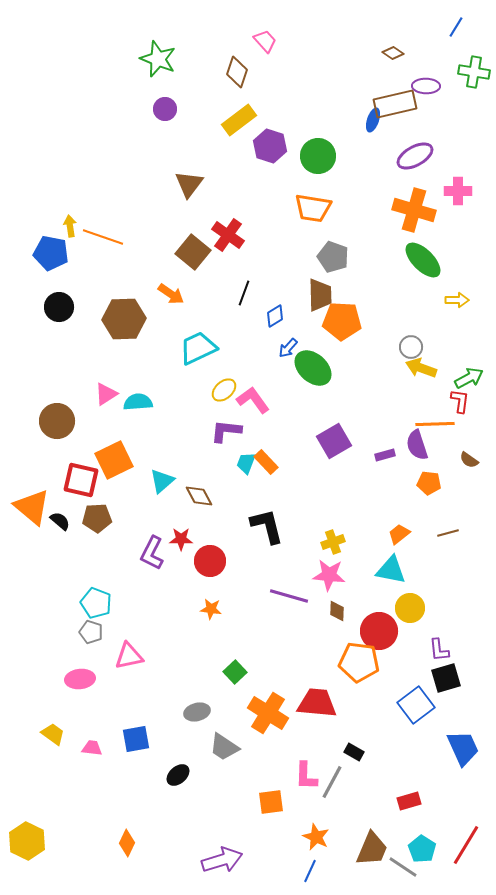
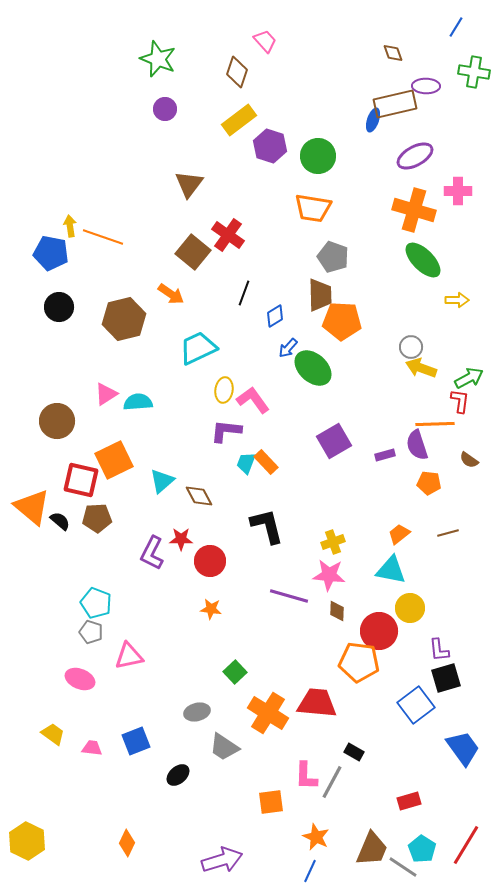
brown diamond at (393, 53): rotated 35 degrees clockwise
brown hexagon at (124, 319): rotated 12 degrees counterclockwise
yellow ellipse at (224, 390): rotated 40 degrees counterclockwise
pink ellipse at (80, 679): rotated 28 degrees clockwise
blue square at (136, 739): moved 2 px down; rotated 12 degrees counterclockwise
blue trapezoid at (463, 748): rotated 12 degrees counterclockwise
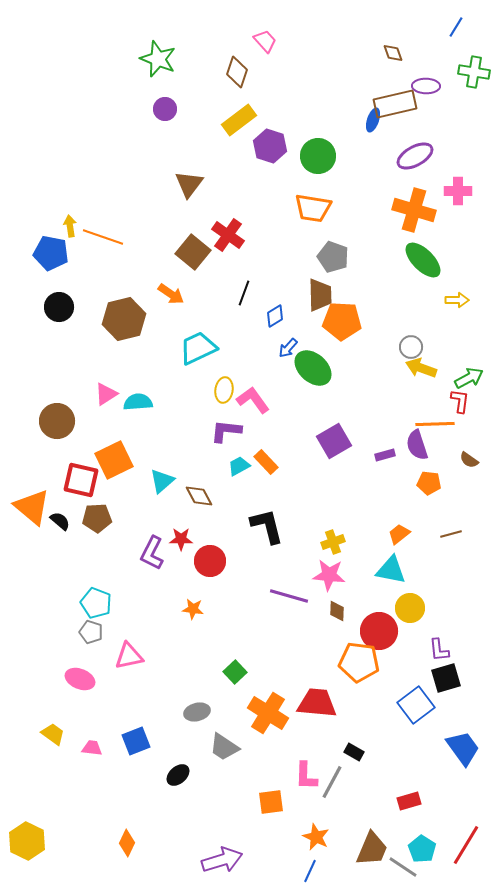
cyan trapezoid at (246, 463): moved 7 px left, 3 px down; rotated 40 degrees clockwise
brown line at (448, 533): moved 3 px right, 1 px down
orange star at (211, 609): moved 18 px left
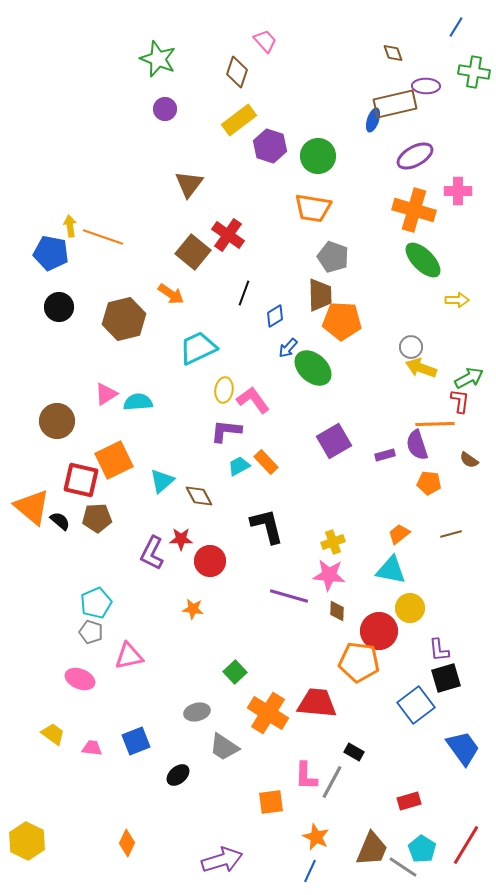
cyan pentagon at (96, 603): rotated 28 degrees clockwise
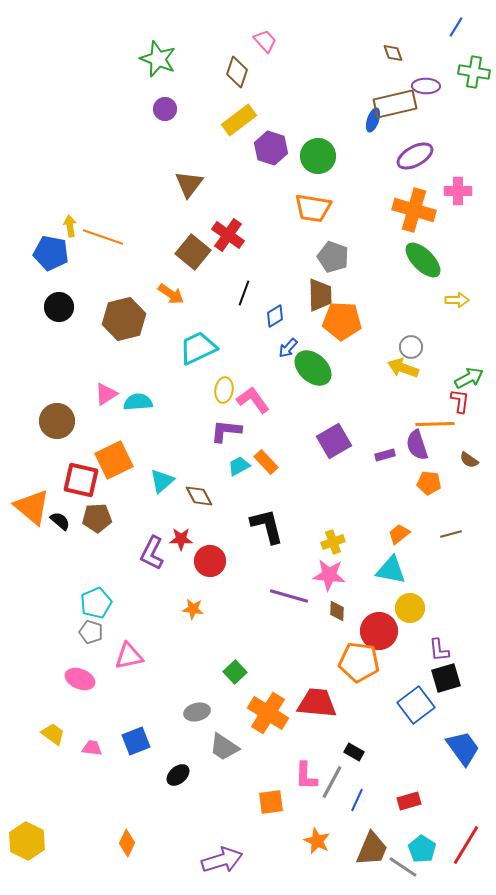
purple hexagon at (270, 146): moved 1 px right, 2 px down
yellow arrow at (421, 368): moved 18 px left
orange star at (316, 837): moved 1 px right, 4 px down
blue line at (310, 871): moved 47 px right, 71 px up
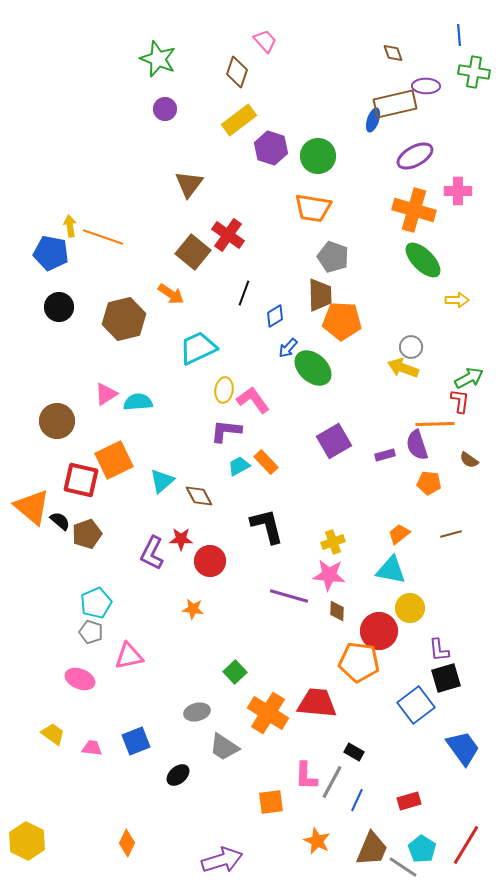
blue line at (456, 27): moved 3 px right, 8 px down; rotated 35 degrees counterclockwise
brown pentagon at (97, 518): moved 10 px left, 16 px down; rotated 16 degrees counterclockwise
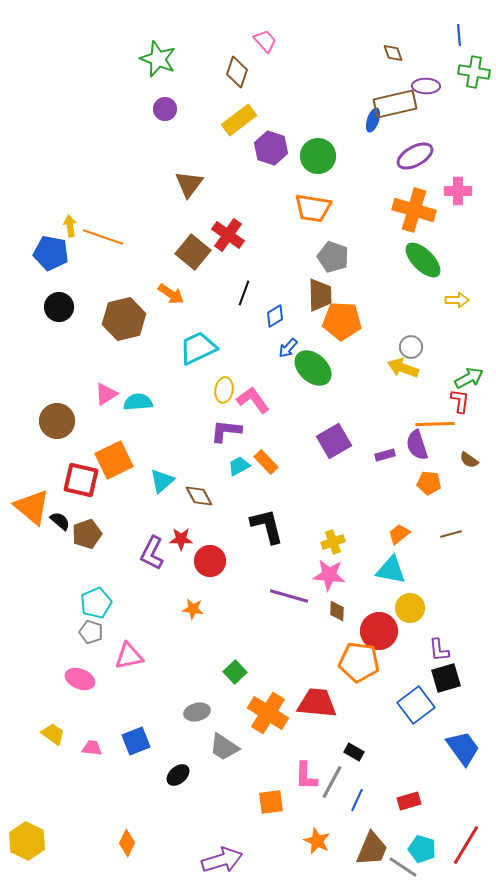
cyan pentagon at (422, 849): rotated 16 degrees counterclockwise
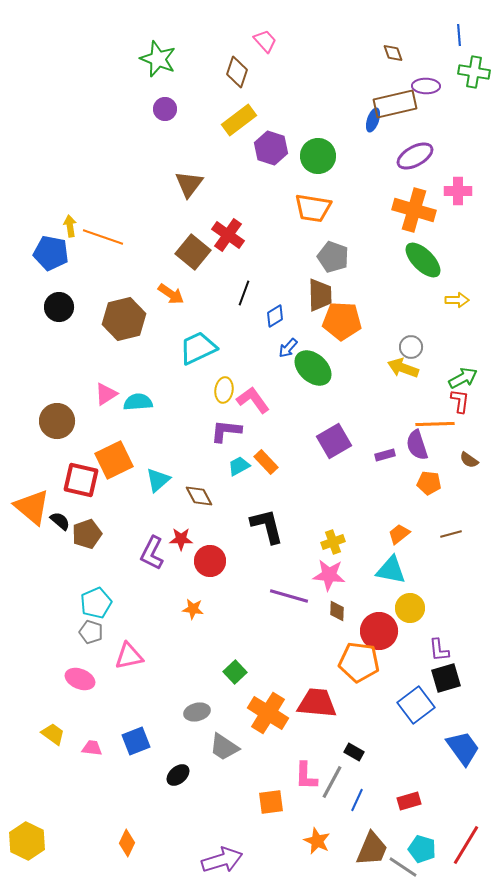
green arrow at (469, 378): moved 6 px left
cyan triangle at (162, 481): moved 4 px left, 1 px up
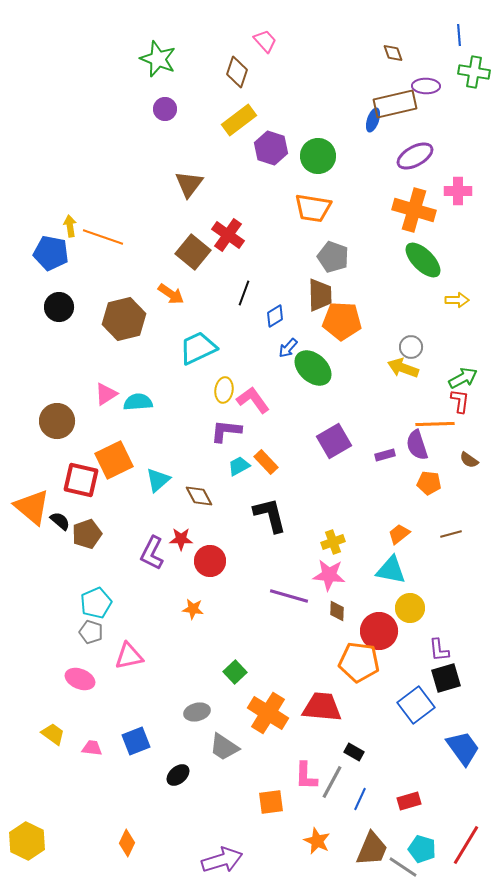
black L-shape at (267, 526): moved 3 px right, 11 px up
red trapezoid at (317, 703): moved 5 px right, 4 px down
blue line at (357, 800): moved 3 px right, 1 px up
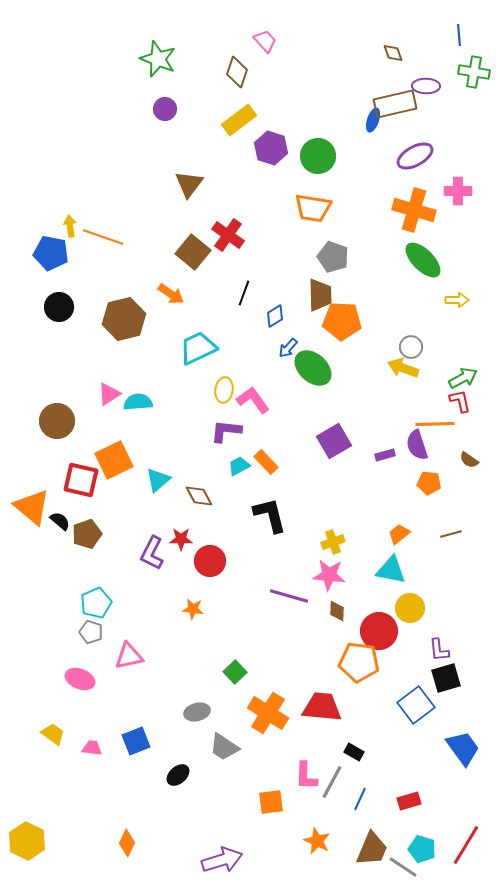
pink triangle at (106, 394): moved 3 px right
red L-shape at (460, 401): rotated 20 degrees counterclockwise
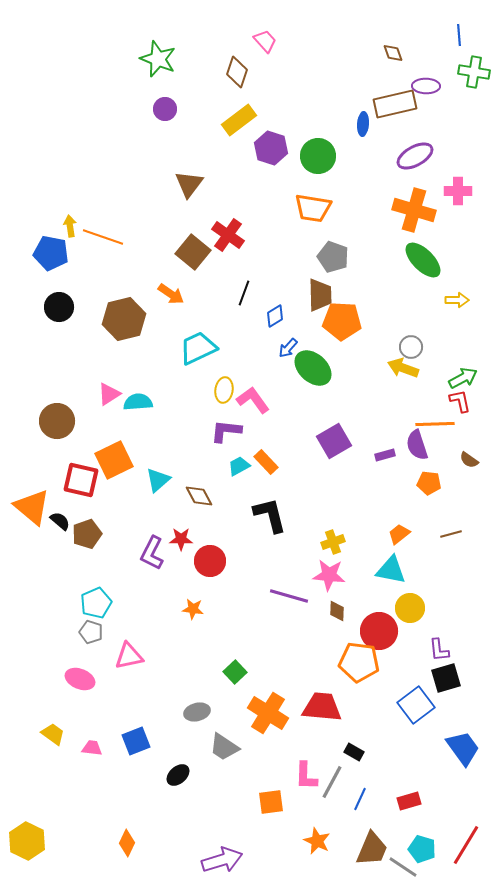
blue ellipse at (373, 120): moved 10 px left, 4 px down; rotated 15 degrees counterclockwise
